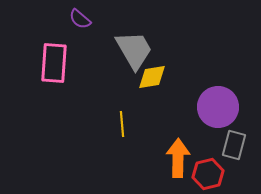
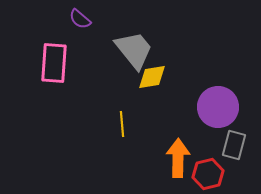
gray trapezoid: rotated 9 degrees counterclockwise
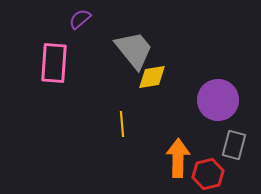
purple semicircle: rotated 100 degrees clockwise
purple circle: moved 7 px up
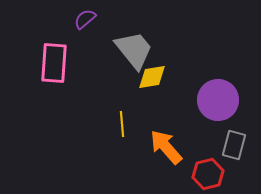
purple semicircle: moved 5 px right
orange arrow: moved 12 px left, 11 px up; rotated 42 degrees counterclockwise
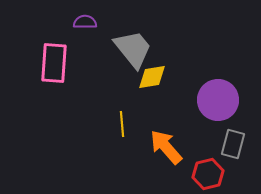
purple semicircle: moved 3 px down; rotated 40 degrees clockwise
gray trapezoid: moved 1 px left, 1 px up
gray rectangle: moved 1 px left, 1 px up
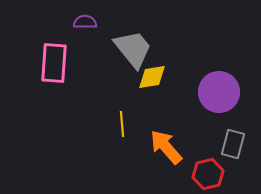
purple circle: moved 1 px right, 8 px up
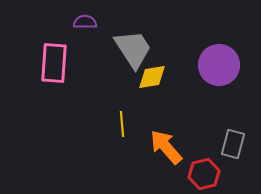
gray trapezoid: rotated 6 degrees clockwise
purple circle: moved 27 px up
red hexagon: moved 4 px left
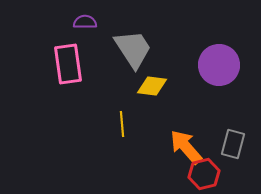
pink rectangle: moved 14 px right, 1 px down; rotated 12 degrees counterclockwise
yellow diamond: moved 9 px down; rotated 16 degrees clockwise
orange arrow: moved 20 px right
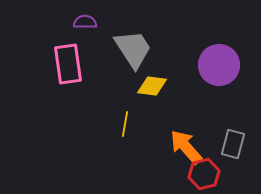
yellow line: moved 3 px right; rotated 15 degrees clockwise
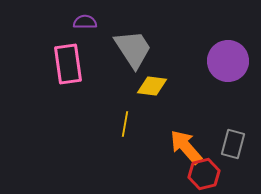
purple circle: moved 9 px right, 4 px up
